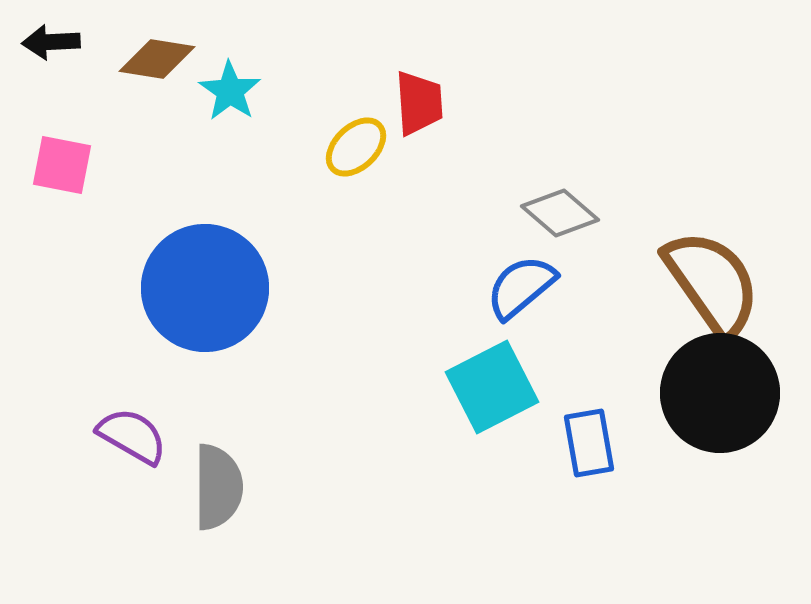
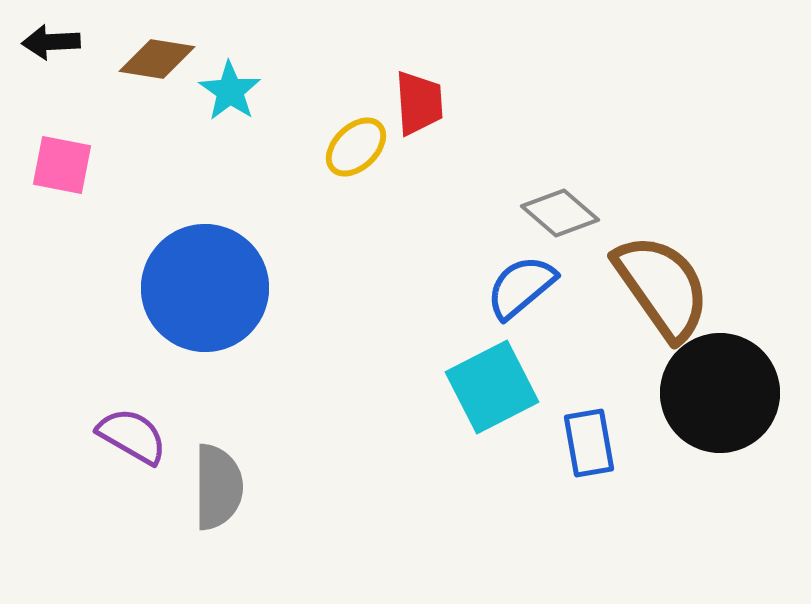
brown semicircle: moved 50 px left, 4 px down
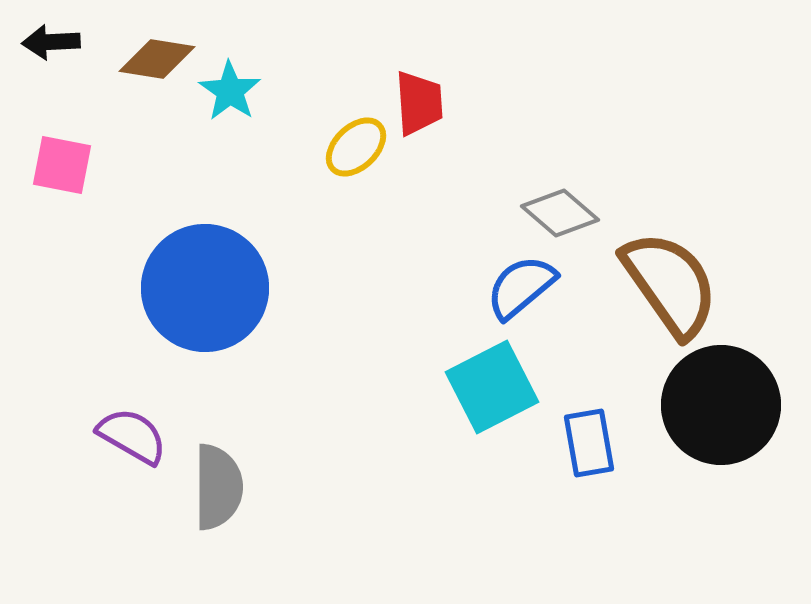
brown semicircle: moved 8 px right, 3 px up
black circle: moved 1 px right, 12 px down
